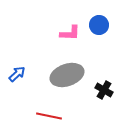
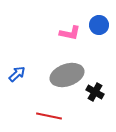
pink L-shape: rotated 10 degrees clockwise
black cross: moved 9 px left, 2 px down
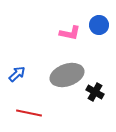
red line: moved 20 px left, 3 px up
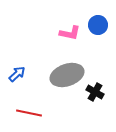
blue circle: moved 1 px left
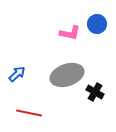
blue circle: moved 1 px left, 1 px up
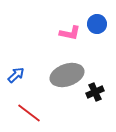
blue arrow: moved 1 px left, 1 px down
black cross: rotated 36 degrees clockwise
red line: rotated 25 degrees clockwise
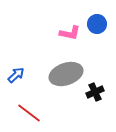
gray ellipse: moved 1 px left, 1 px up
